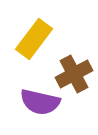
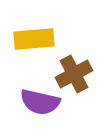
yellow rectangle: rotated 48 degrees clockwise
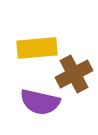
yellow rectangle: moved 3 px right, 9 px down
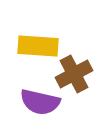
yellow rectangle: moved 1 px right, 2 px up; rotated 9 degrees clockwise
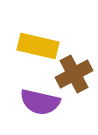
yellow rectangle: rotated 9 degrees clockwise
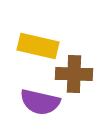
brown cross: rotated 30 degrees clockwise
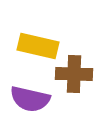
purple semicircle: moved 10 px left, 3 px up
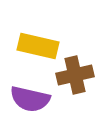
brown cross: moved 1 px right, 1 px down; rotated 15 degrees counterclockwise
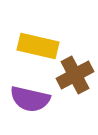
brown cross: rotated 15 degrees counterclockwise
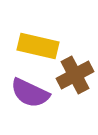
purple semicircle: moved 6 px up; rotated 12 degrees clockwise
